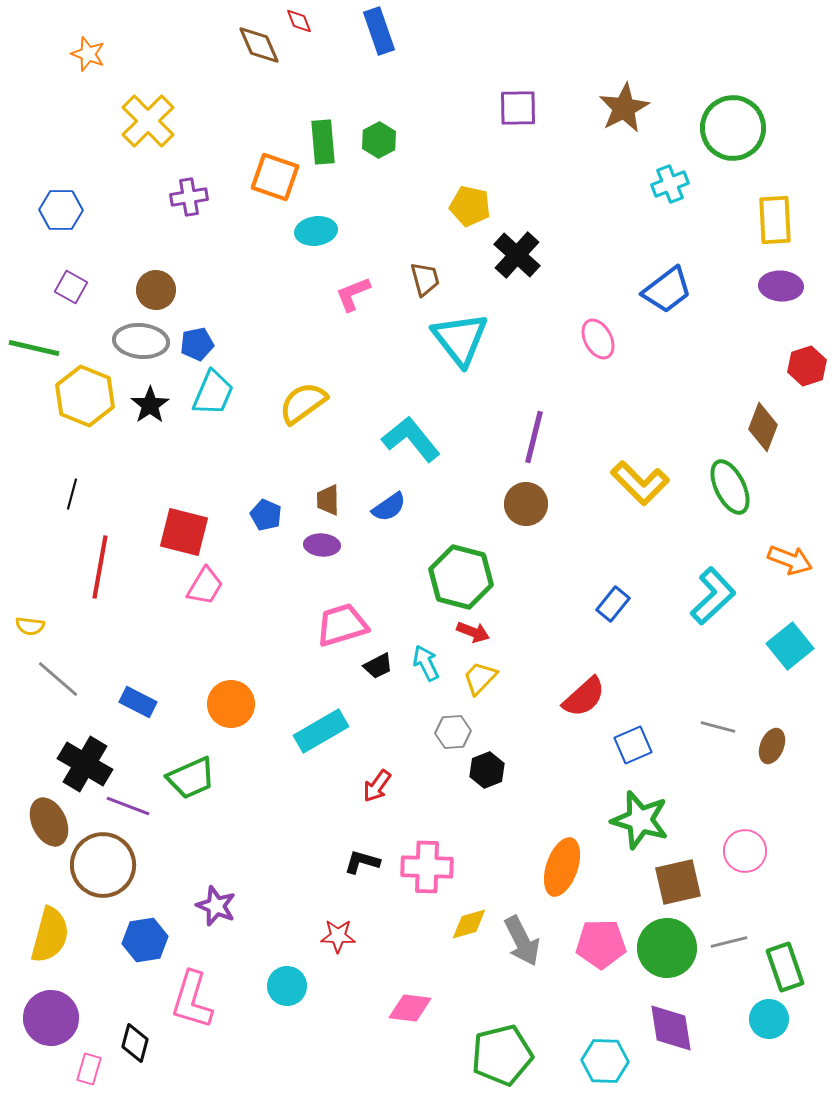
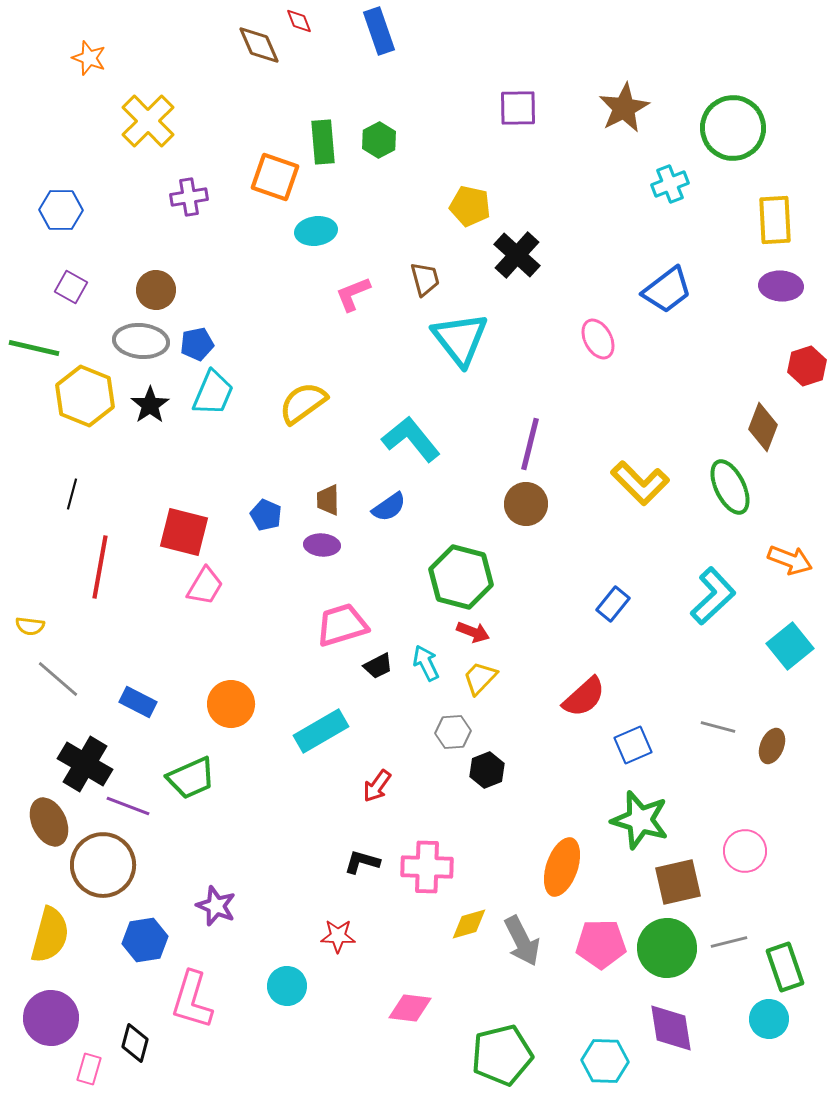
orange star at (88, 54): moved 1 px right, 4 px down
purple line at (534, 437): moved 4 px left, 7 px down
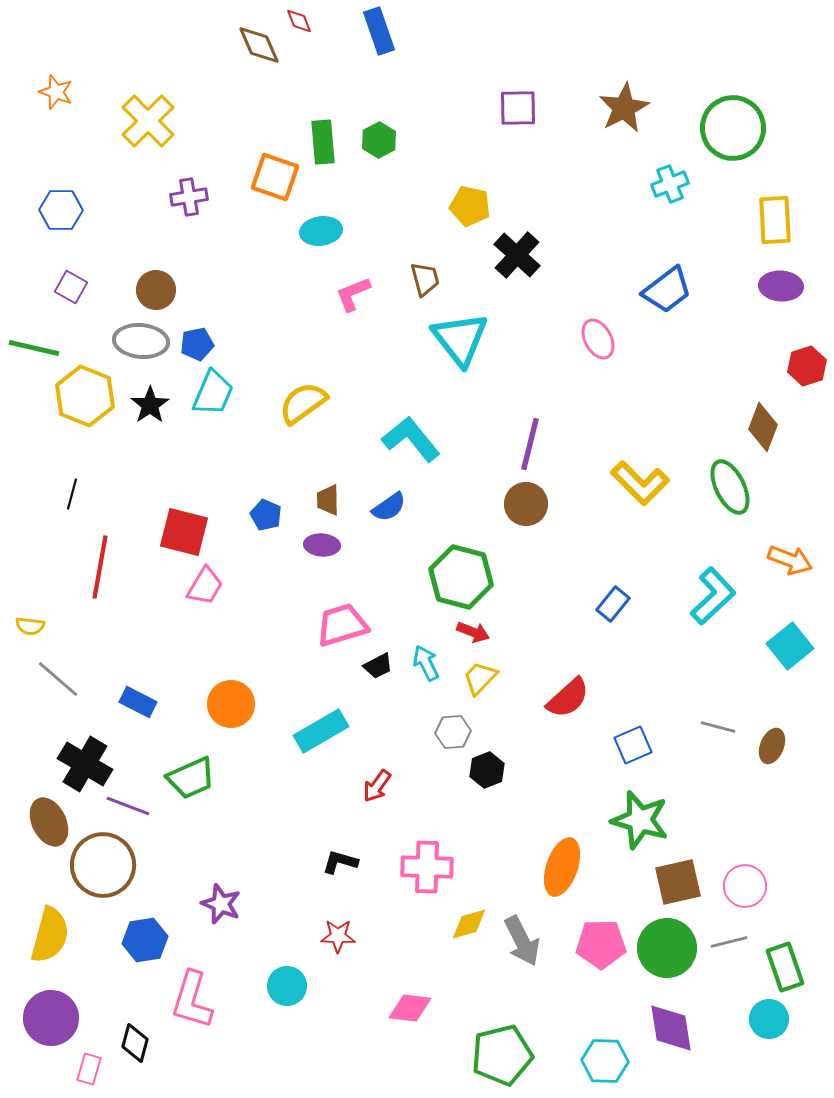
orange star at (89, 58): moved 33 px left, 34 px down
cyan ellipse at (316, 231): moved 5 px right
red semicircle at (584, 697): moved 16 px left, 1 px down
pink circle at (745, 851): moved 35 px down
black L-shape at (362, 862): moved 22 px left
purple star at (216, 906): moved 5 px right, 2 px up
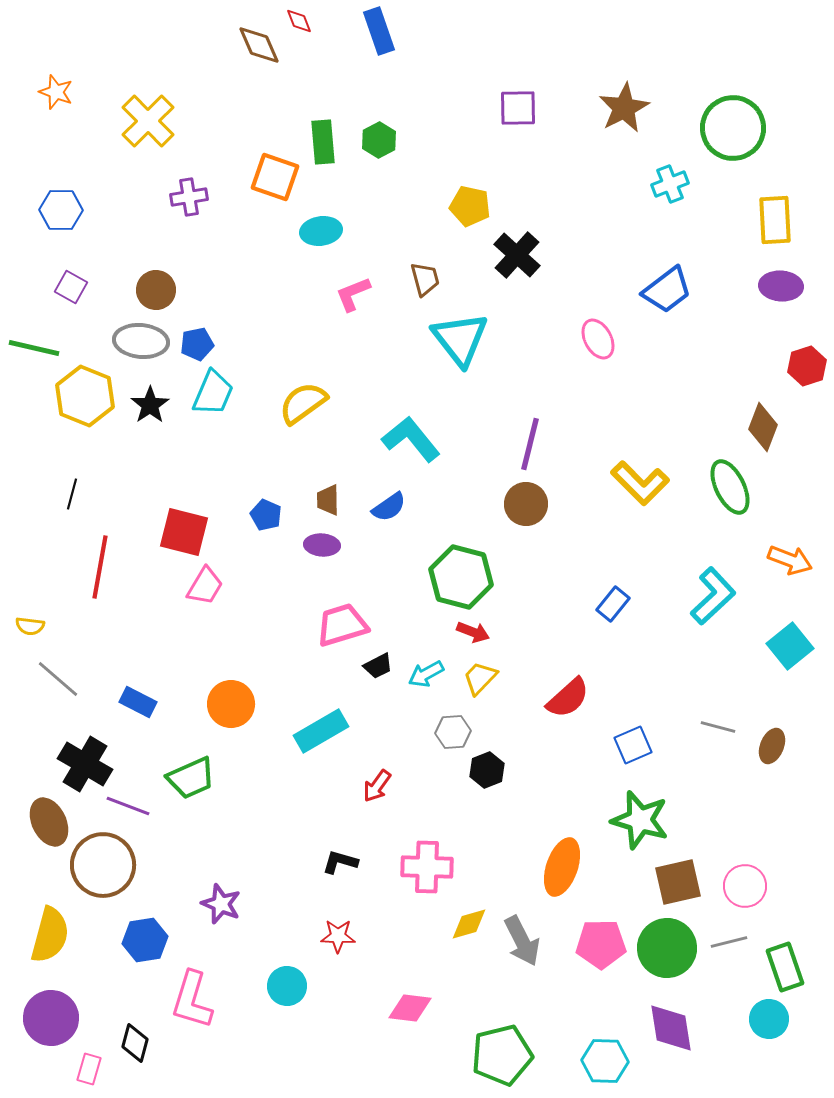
cyan arrow at (426, 663): moved 11 px down; rotated 93 degrees counterclockwise
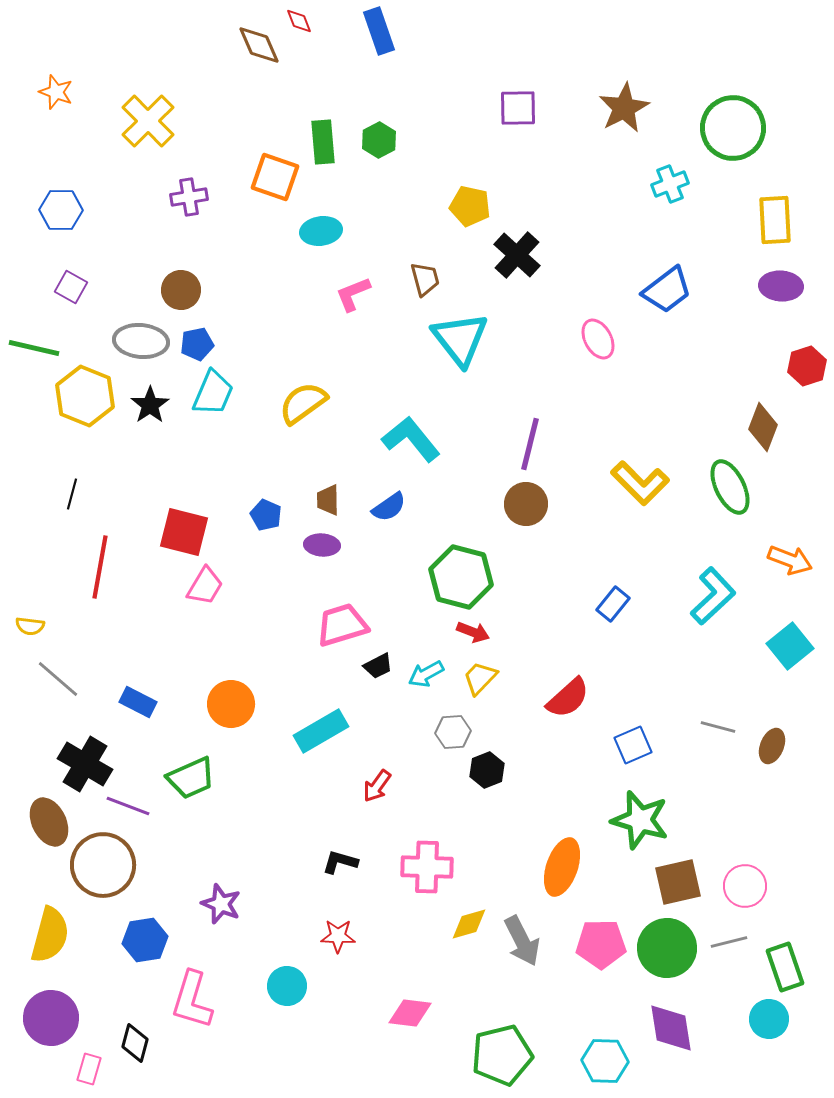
brown circle at (156, 290): moved 25 px right
pink diamond at (410, 1008): moved 5 px down
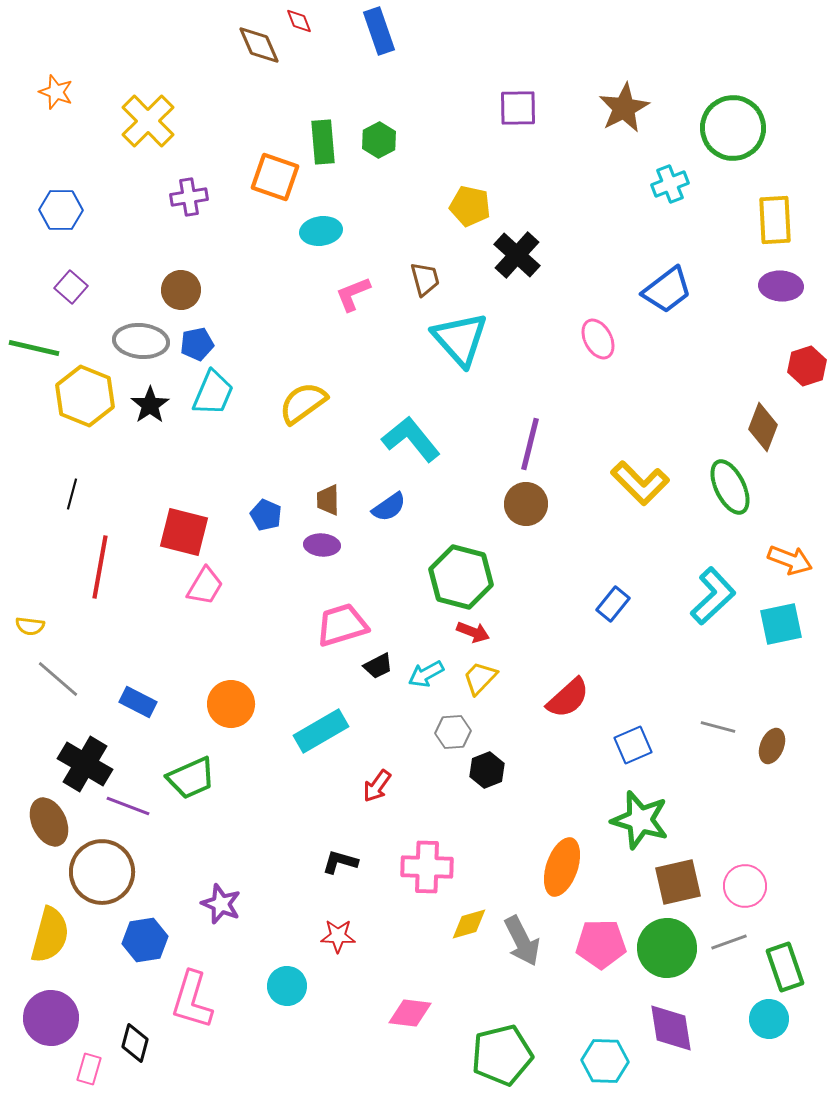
purple square at (71, 287): rotated 12 degrees clockwise
cyan triangle at (460, 339): rotated 4 degrees counterclockwise
cyan square at (790, 646): moved 9 px left, 22 px up; rotated 27 degrees clockwise
brown circle at (103, 865): moved 1 px left, 7 px down
gray line at (729, 942): rotated 6 degrees counterclockwise
